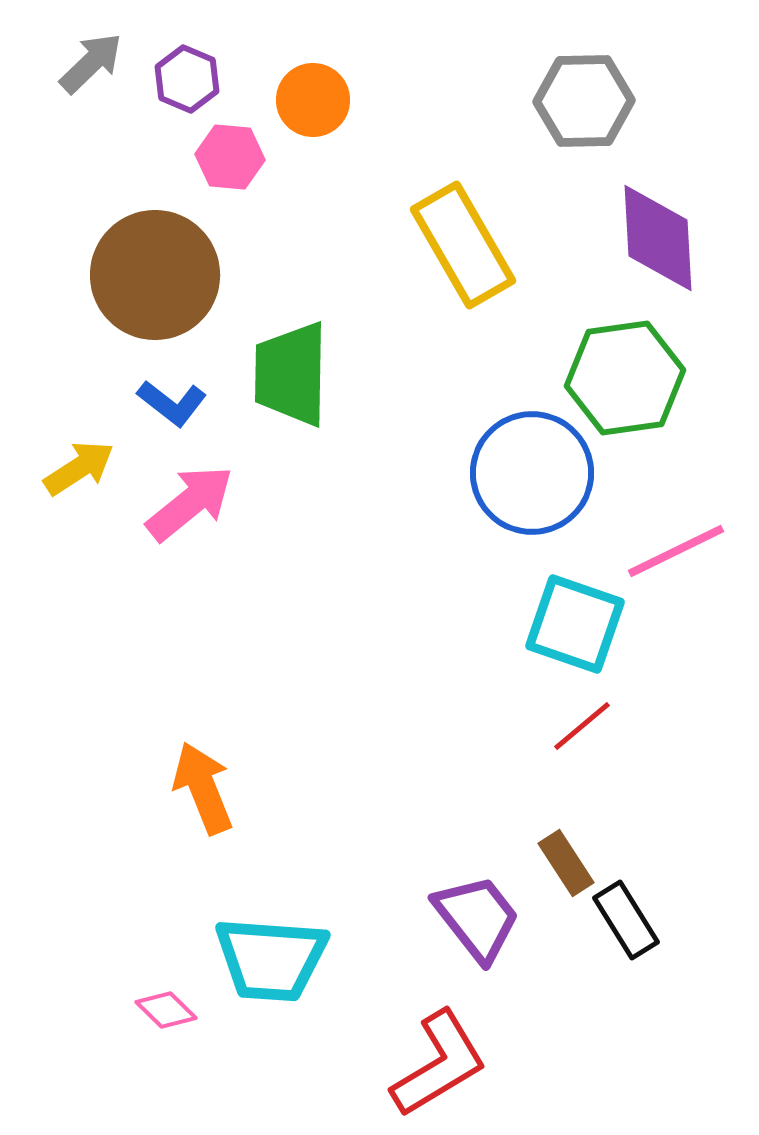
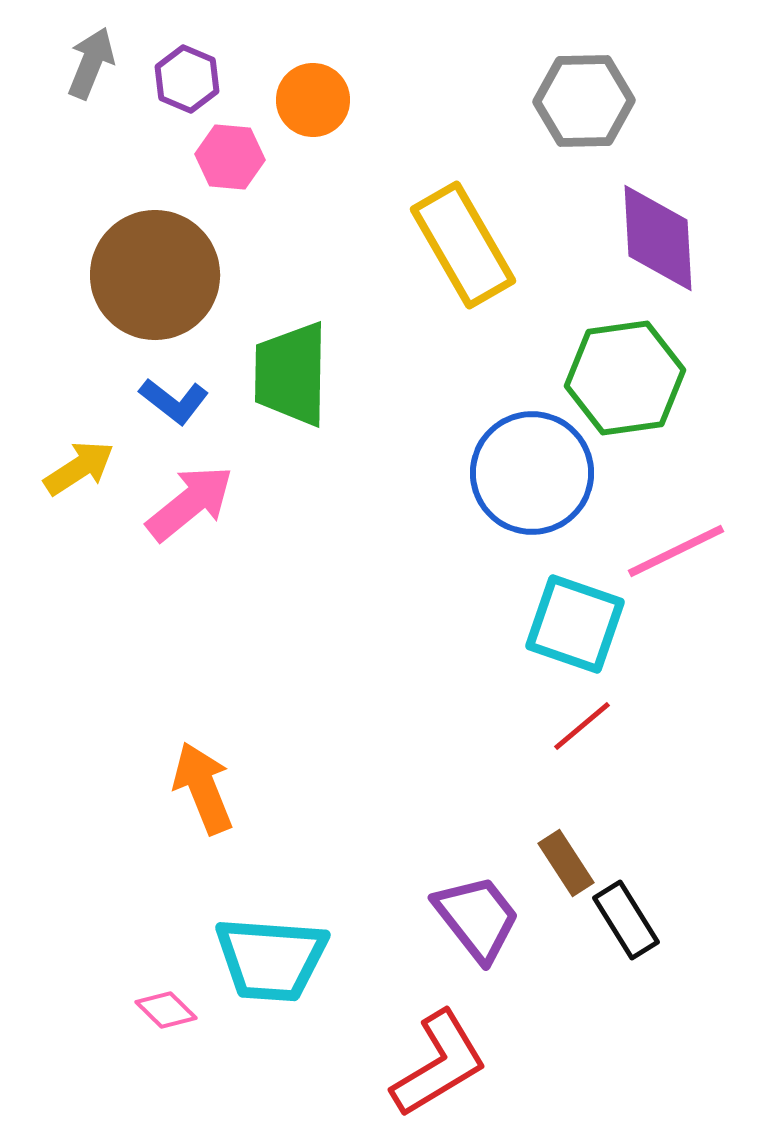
gray arrow: rotated 24 degrees counterclockwise
blue L-shape: moved 2 px right, 2 px up
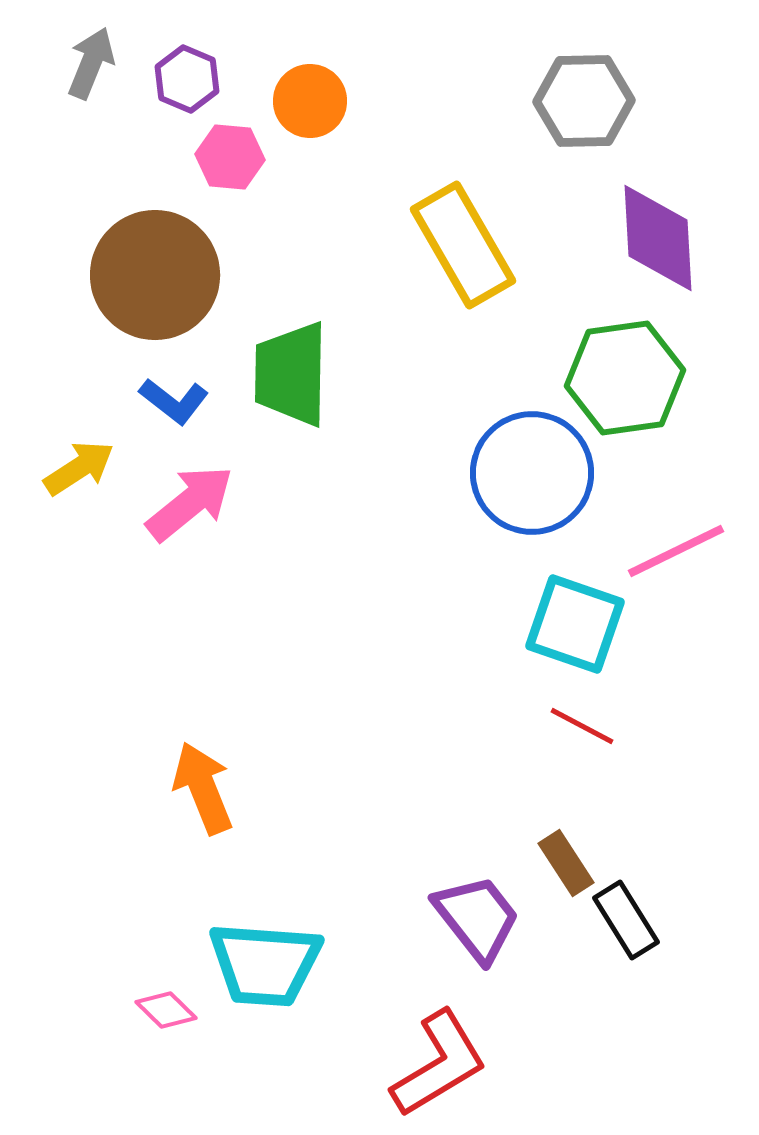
orange circle: moved 3 px left, 1 px down
red line: rotated 68 degrees clockwise
cyan trapezoid: moved 6 px left, 5 px down
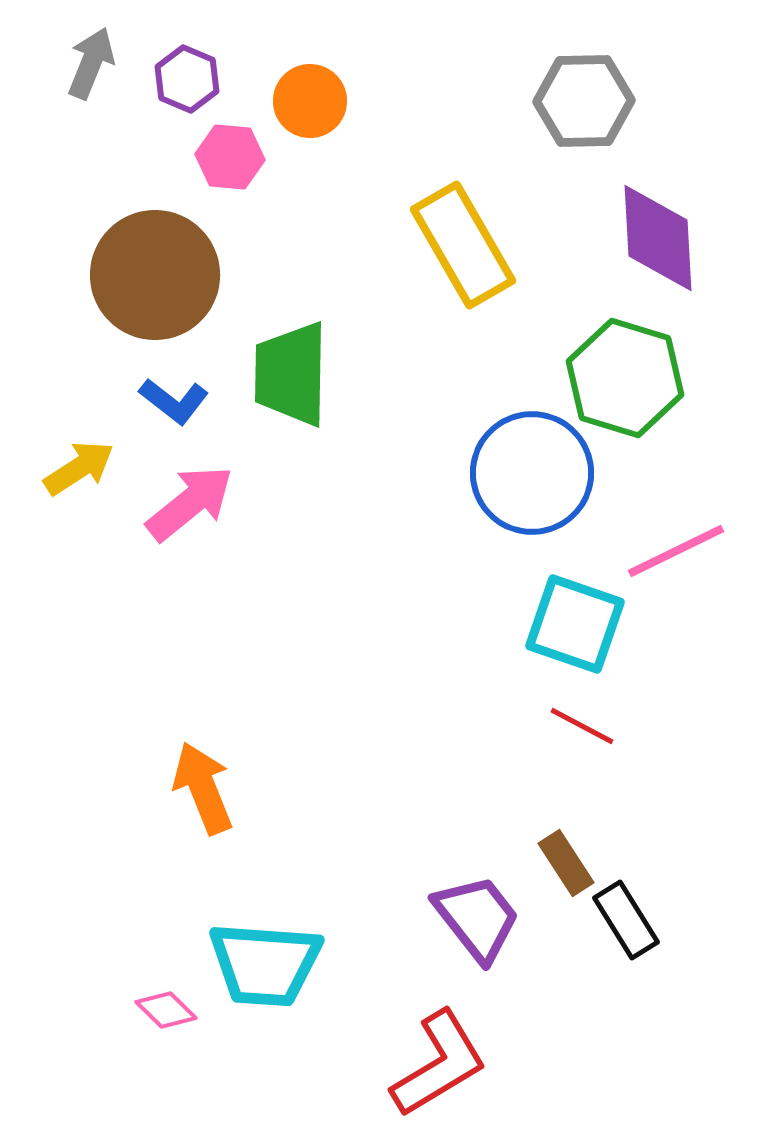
green hexagon: rotated 25 degrees clockwise
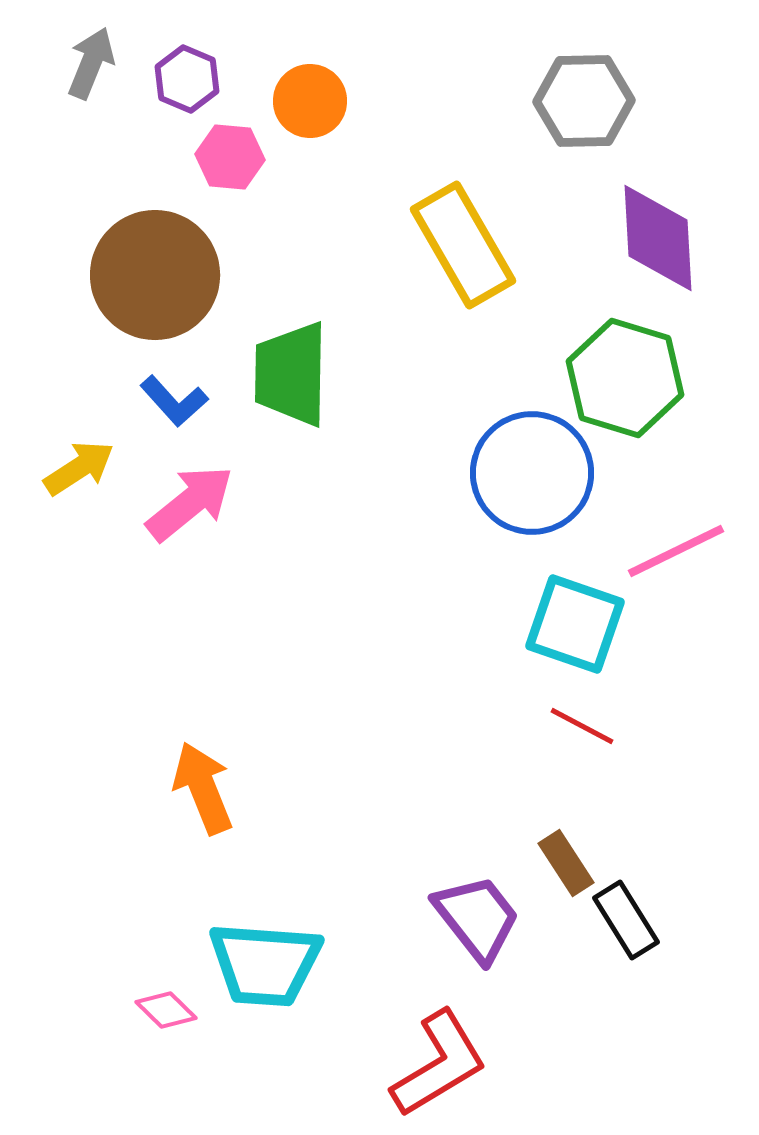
blue L-shape: rotated 10 degrees clockwise
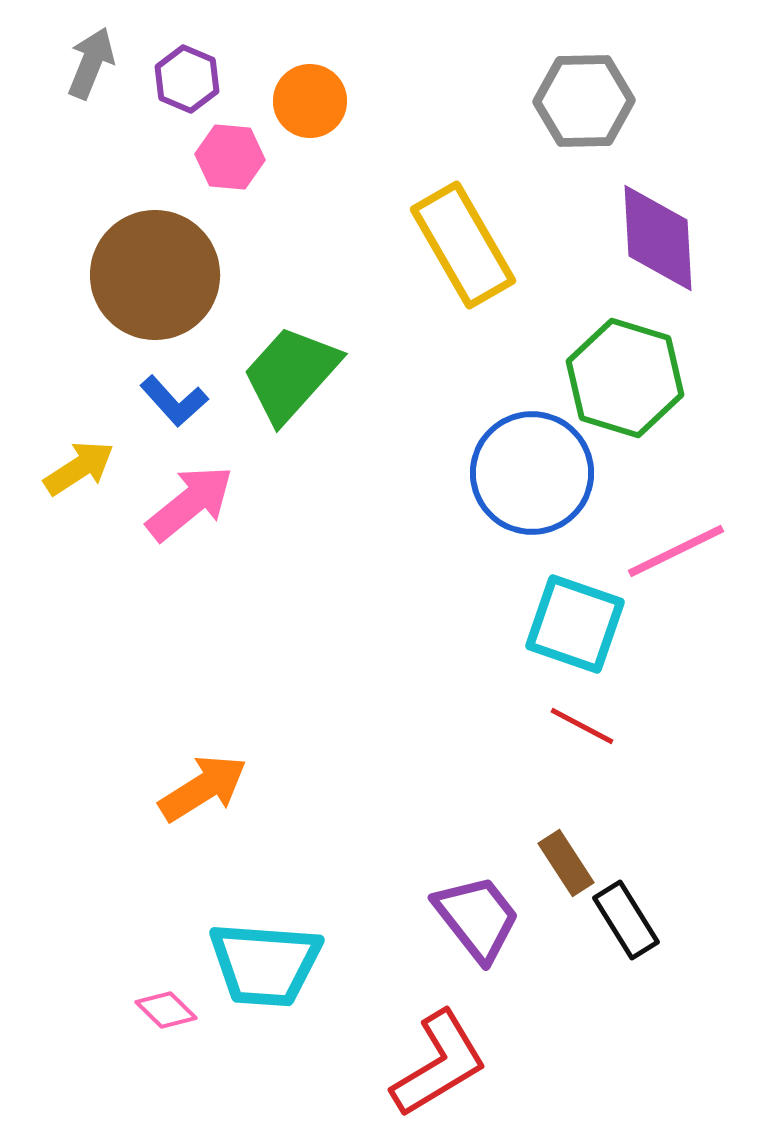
green trapezoid: rotated 41 degrees clockwise
orange arrow: rotated 80 degrees clockwise
